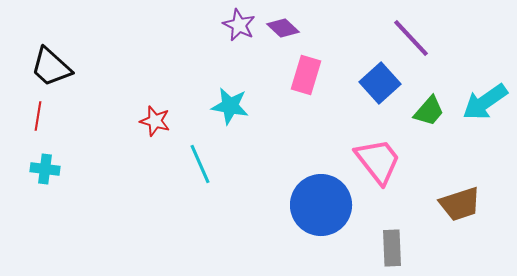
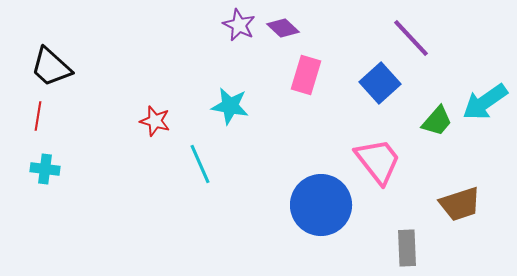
green trapezoid: moved 8 px right, 10 px down
gray rectangle: moved 15 px right
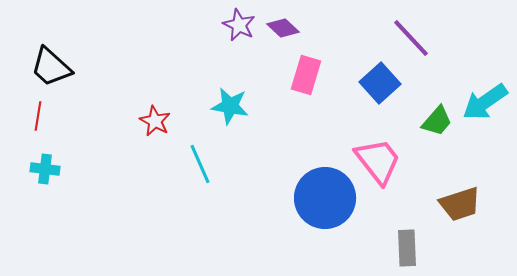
red star: rotated 12 degrees clockwise
blue circle: moved 4 px right, 7 px up
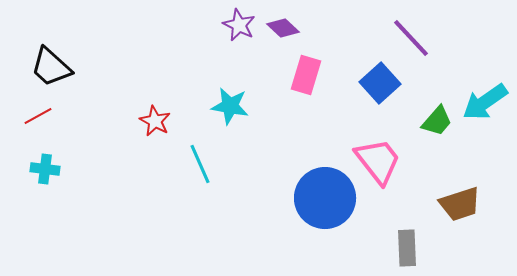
red line: rotated 52 degrees clockwise
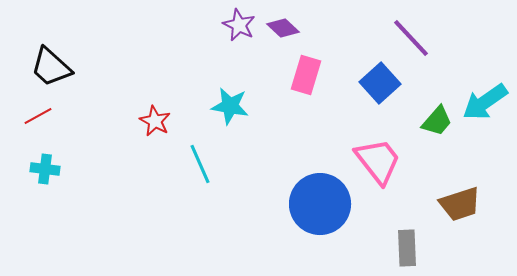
blue circle: moved 5 px left, 6 px down
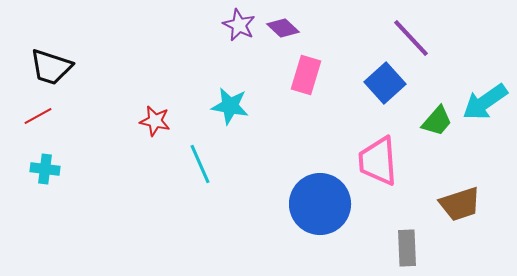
black trapezoid: rotated 24 degrees counterclockwise
blue square: moved 5 px right
red star: rotated 16 degrees counterclockwise
pink trapezoid: rotated 146 degrees counterclockwise
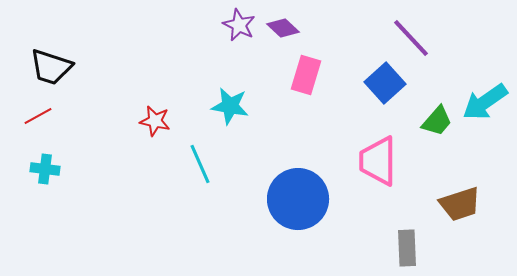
pink trapezoid: rotated 4 degrees clockwise
blue circle: moved 22 px left, 5 px up
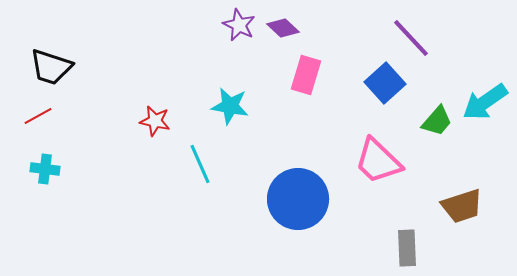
pink trapezoid: rotated 46 degrees counterclockwise
brown trapezoid: moved 2 px right, 2 px down
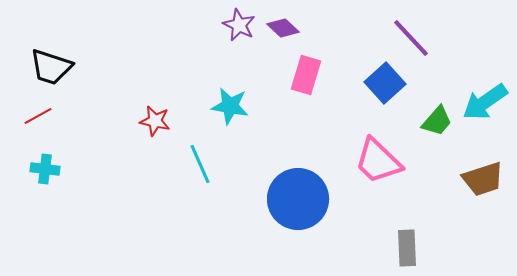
brown trapezoid: moved 21 px right, 27 px up
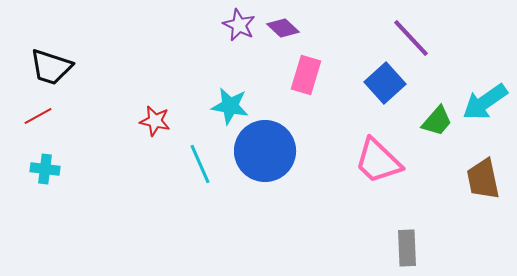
brown trapezoid: rotated 96 degrees clockwise
blue circle: moved 33 px left, 48 px up
